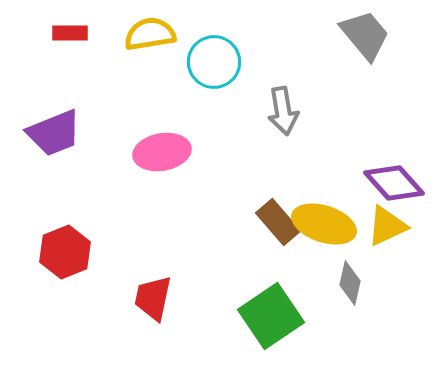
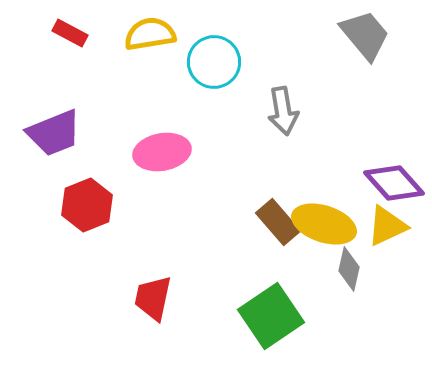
red rectangle: rotated 28 degrees clockwise
red hexagon: moved 22 px right, 47 px up
gray diamond: moved 1 px left, 14 px up
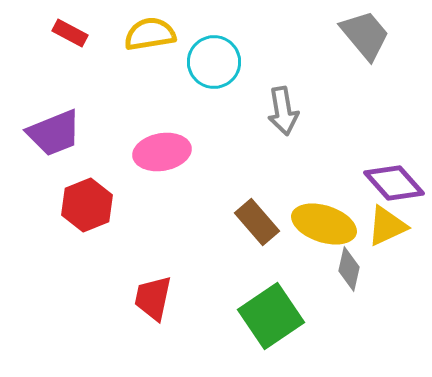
brown rectangle: moved 21 px left
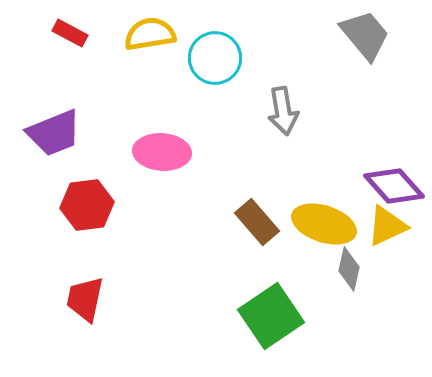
cyan circle: moved 1 px right, 4 px up
pink ellipse: rotated 14 degrees clockwise
purple diamond: moved 3 px down
red hexagon: rotated 15 degrees clockwise
red trapezoid: moved 68 px left, 1 px down
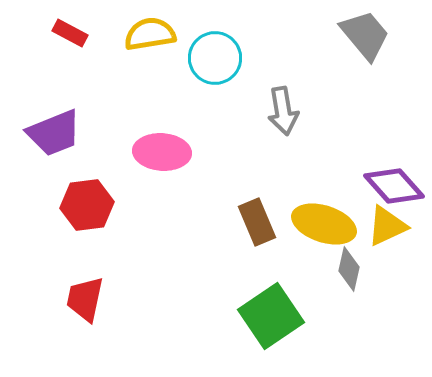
brown rectangle: rotated 18 degrees clockwise
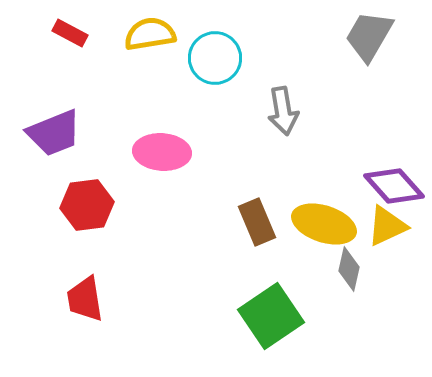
gray trapezoid: moved 4 px right, 1 px down; rotated 110 degrees counterclockwise
red trapezoid: rotated 21 degrees counterclockwise
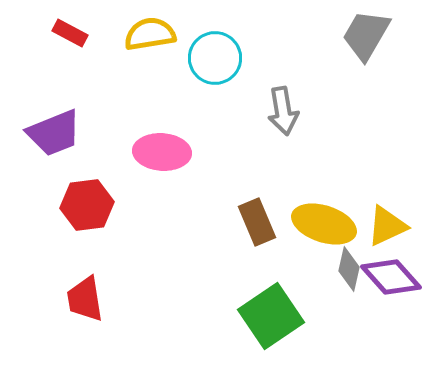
gray trapezoid: moved 3 px left, 1 px up
purple diamond: moved 3 px left, 91 px down
